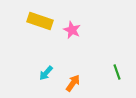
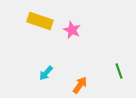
green line: moved 2 px right, 1 px up
orange arrow: moved 7 px right, 2 px down
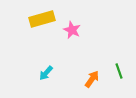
yellow rectangle: moved 2 px right, 2 px up; rotated 35 degrees counterclockwise
orange arrow: moved 12 px right, 6 px up
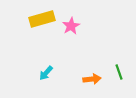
pink star: moved 1 px left, 4 px up; rotated 18 degrees clockwise
green line: moved 1 px down
orange arrow: rotated 48 degrees clockwise
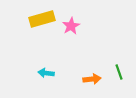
cyan arrow: rotated 56 degrees clockwise
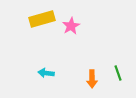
green line: moved 1 px left, 1 px down
orange arrow: rotated 96 degrees clockwise
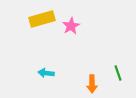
orange arrow: moved 5 px down
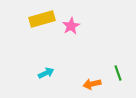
cyan arrow: rotated 147 degrees clockwise
orange arrow: rotated 78 degrees clockwise
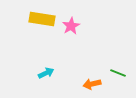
yellow rectangle: rotated 25 degrees clockwise
green line: rotated 49 degrees counterclockwise
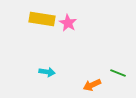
pink star: moved 3 px left, 3 px up; rotated 12 degrees counterclockwise
cyan arrow: moved 1 px right, 1 px up; rotated 35 degrees clockwise
orange arrow: moved 1 px down; rotated 12 degrees counterclockwise
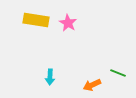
yellow rectangle: moved 6 px left, 1 px down
cyan arrow: moved 3 px right, 5 px down; rotated 84 degrees clockwise
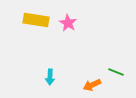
green line: moved 2 px left, 1 px up
